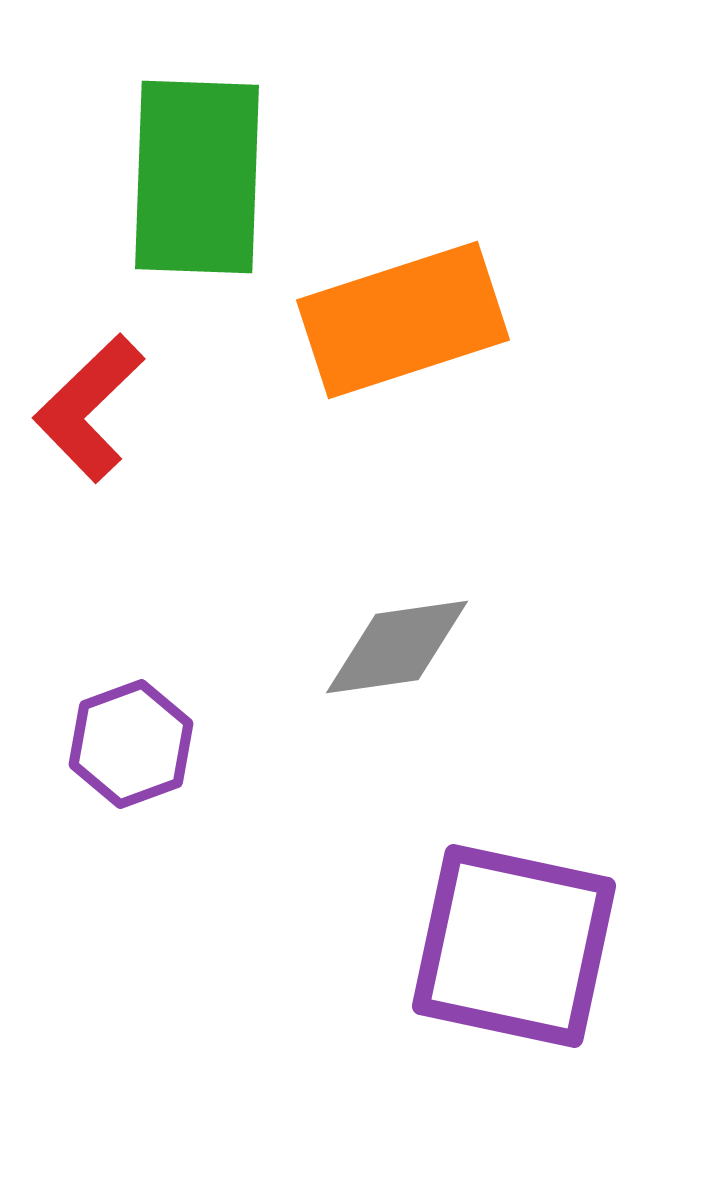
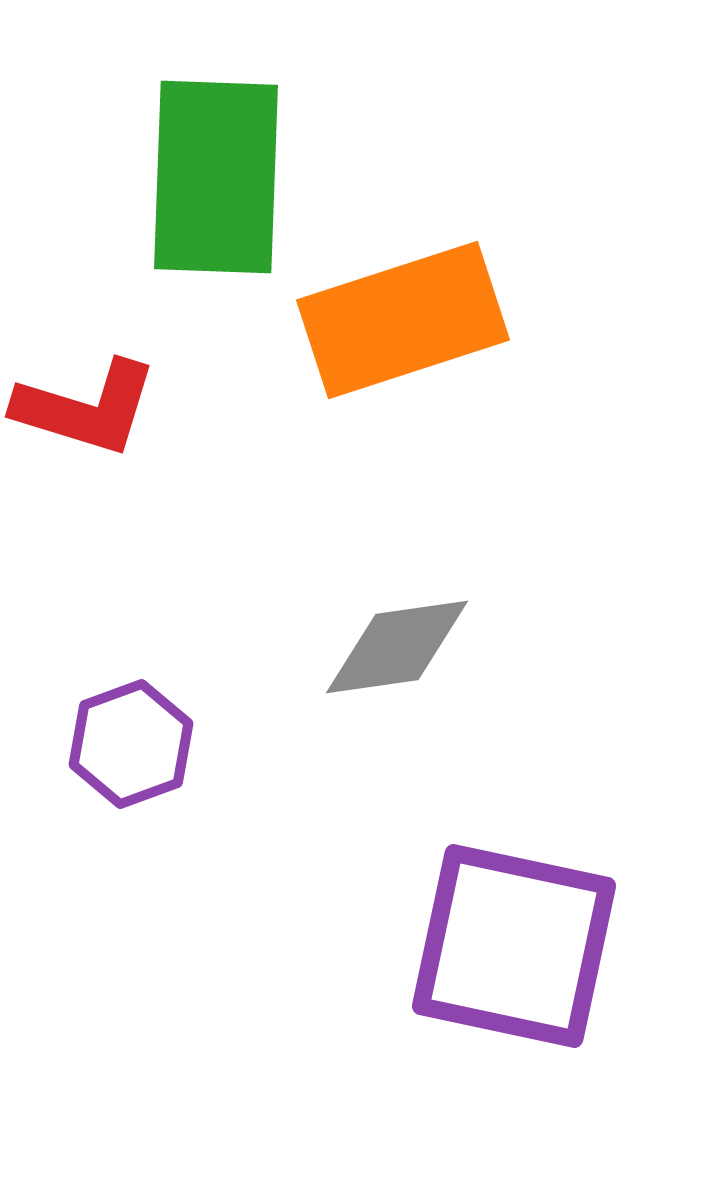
green rectangle: moved 19 px right
red L-shape: moved 3 px left; rotated 119 degrees counterclockwise
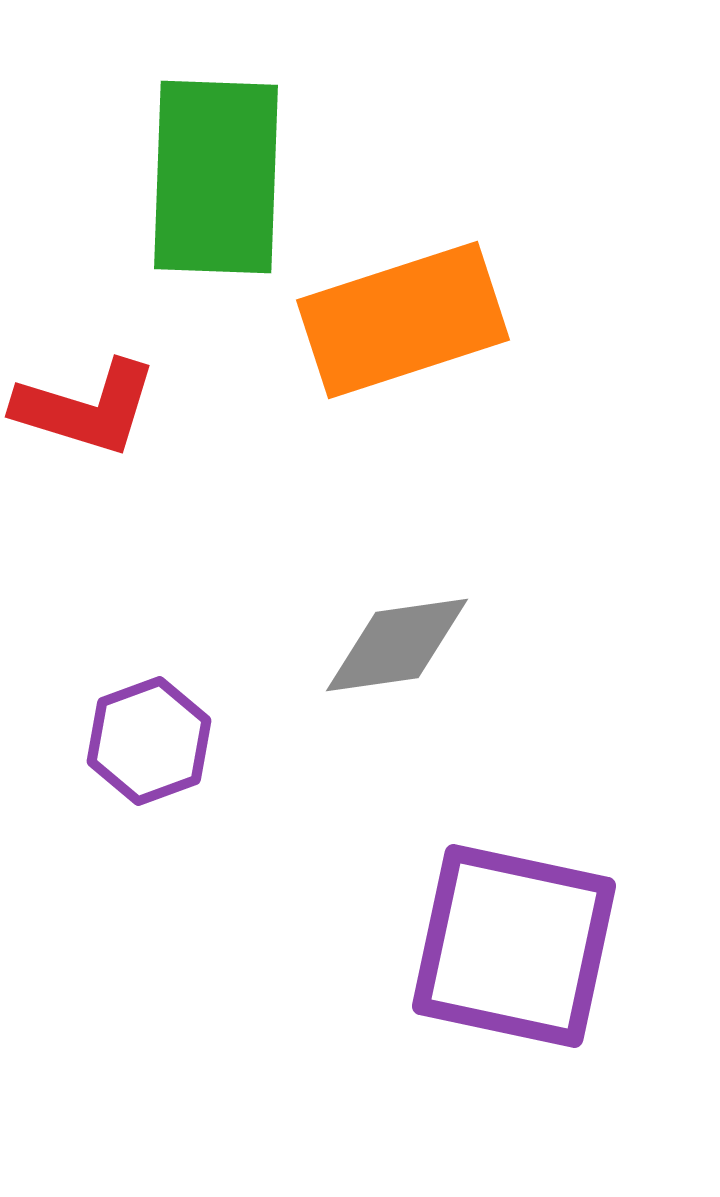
gray diamond: moved 2 px up
purple hexagon: moved 18 px right, 3 px up
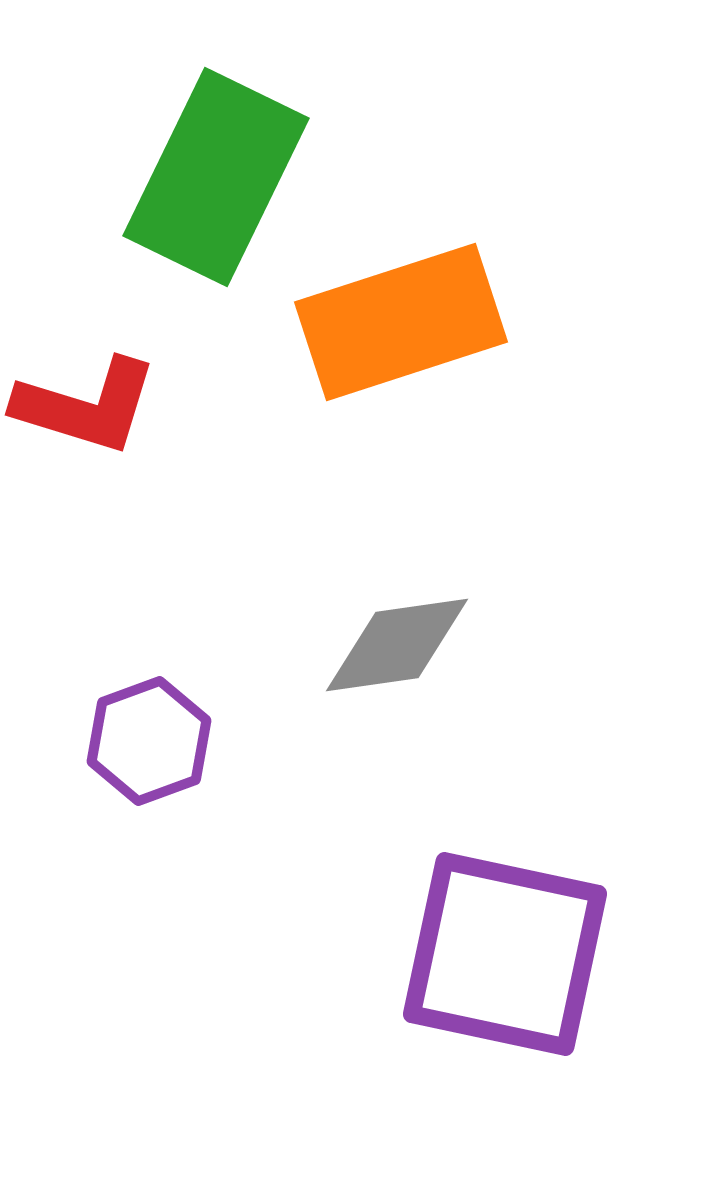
green rectangle: rotated 24 degrees clockwise
orange rectangle: moved 2 px left, 2 px down
red L-shape: moved 2 px up
purple square: moved 9 px left, 8 px down
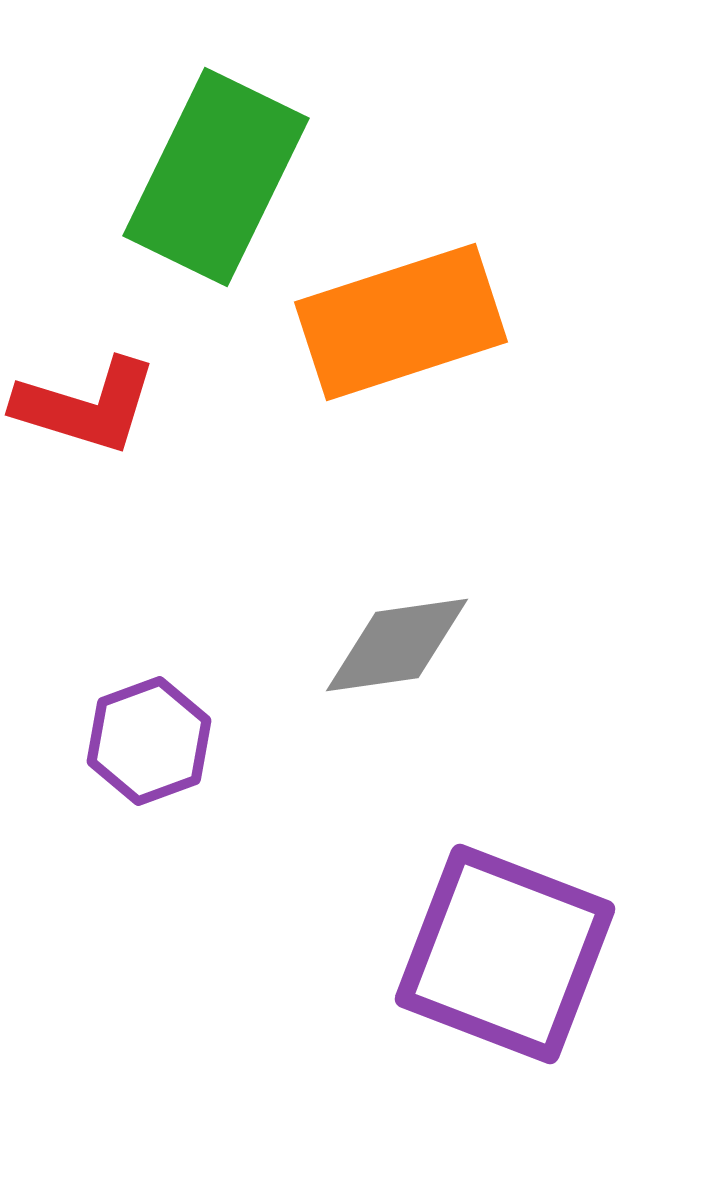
purple square: rotated 9 degrees clockwise
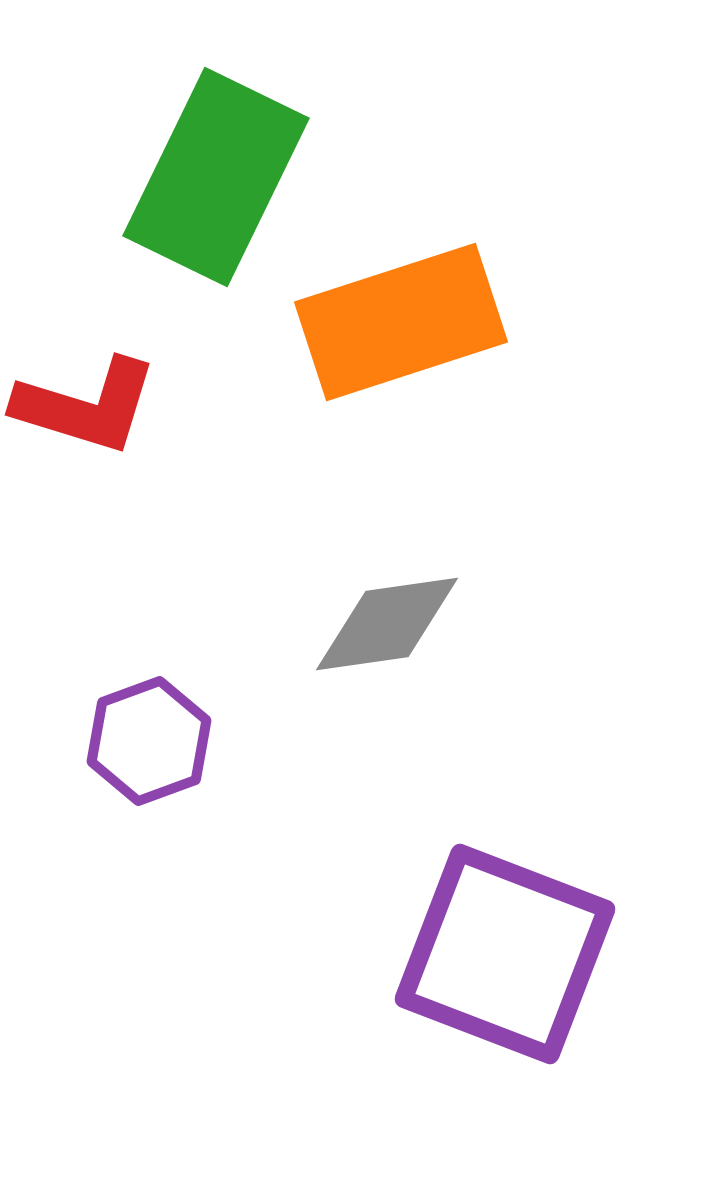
gray diamond: moved 10 px left, 21 px up
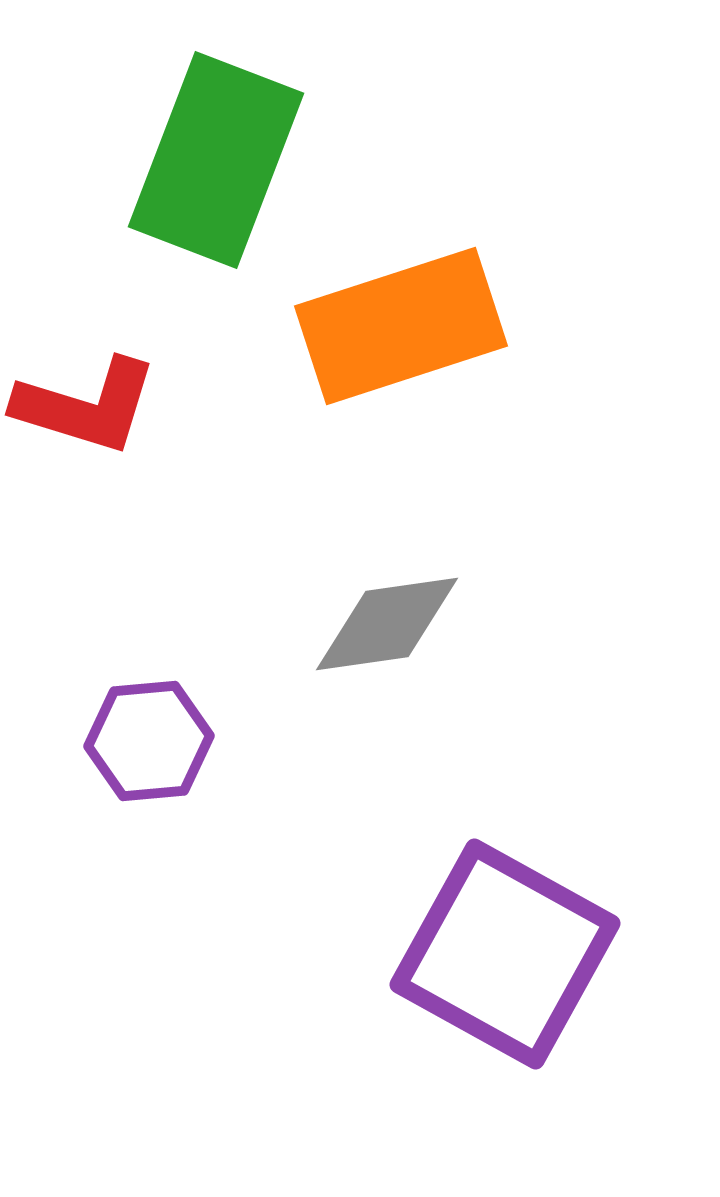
green rectangle: moved 17 px up; rotated 5 degrees counterclockwise
orange rectangle: moved 4 px down
purple hexagon: rotated 15 degrees clockwise
purple square: rotated 8 degrees clockwise
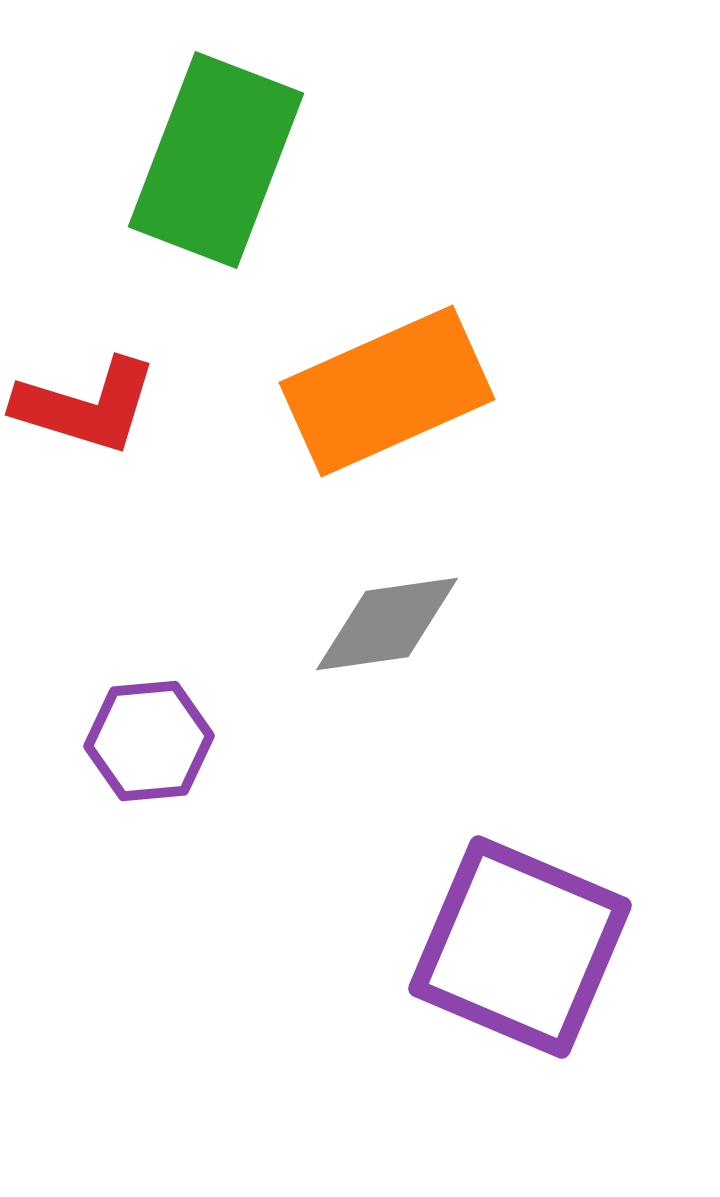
orange rectangle: moved 14 px left, 65 px down; rotated 6 degrees counterclockwise
purple square: moved 15 px right, 7 px up; rotated 6 degrees counterclockwise
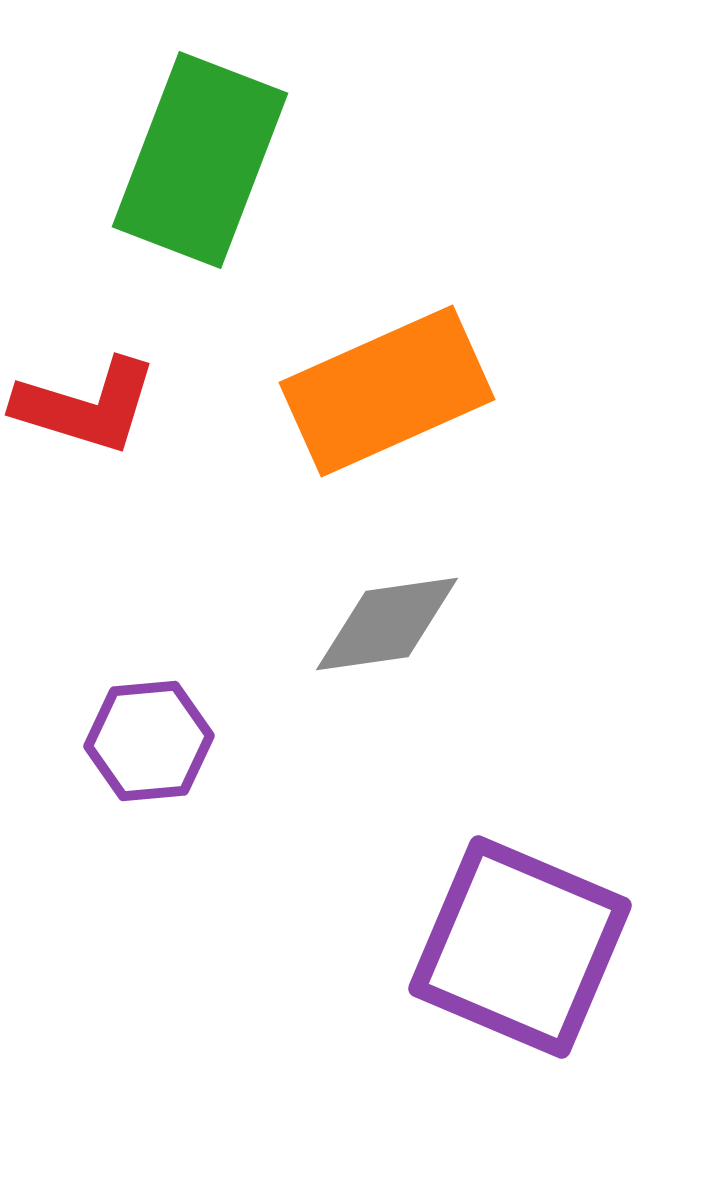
green rectangle: moved 16 px left
